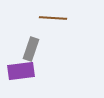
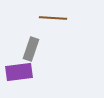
purple rectangle: moved 2 px left, 1 px down
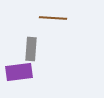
gray rectangle: rotated 15 degrees counterclockwise
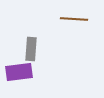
brown line: moved 21 px right, 1 px down
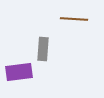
gray rectangle: moved 12 px right
